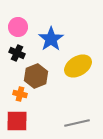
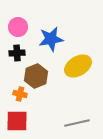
blue star: rotated 25 degrees clockwise
black cross: rotated 28 degrees counterclockwise
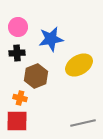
yellow ellipse: moved 1 px right, 1 px up
orange cross: moved 4 px down
gray line: moved 6 px right
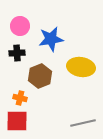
pink circle: moved 2 px right, 1 px up
yellow ellipse: moved 2 px right, 2 px down; rotated 40 degrees clockwise
brown hexagon: moved 4 px right
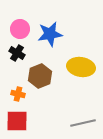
pink circle: moved 3 px down
blue star: moved 1 px left, 5 px up
black cross: rotated 35 degrees clockwise
orange cross: moved 2 px left, 4 px up
